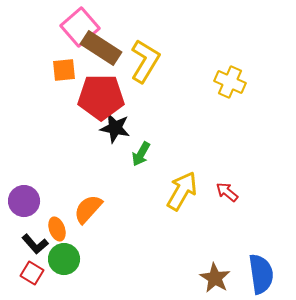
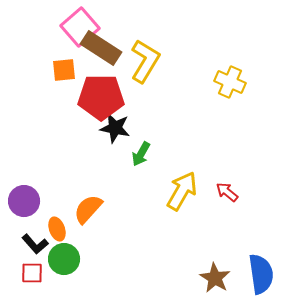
red square: rotated 30 degrees counterclockwise
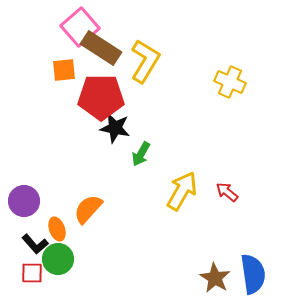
green circle: moved 6 px left
blue semicircle: moved 8 px left
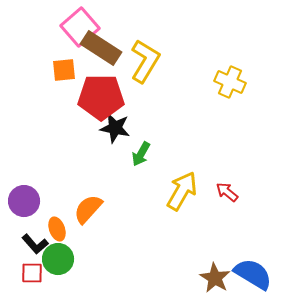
blue semicircle: rotated 51 degrees counterclockwise
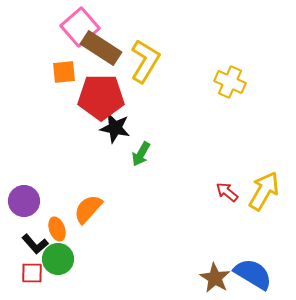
orange square: moved 2 px down
yellow arrow: moved 82 px right
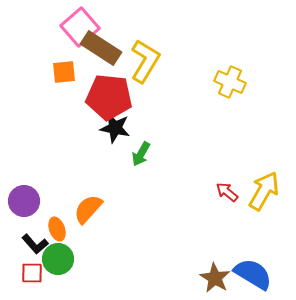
red pentagon: moved 8 px right; rotated 6 degrees clockwise
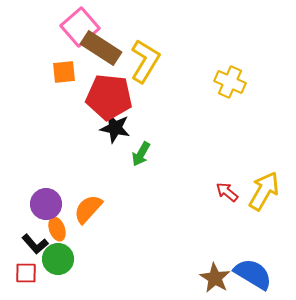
purple circle: moved 22 px right, 3 px down
red square: moved 6 px left
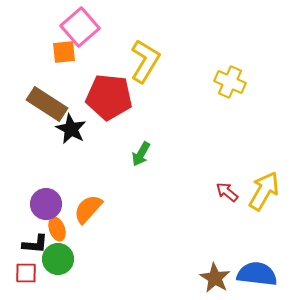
brown rectangle: moved 54 px left, 56 px down
orange square: moved 20 px up
black star: moved 44 px left, 1 px down; rotated 16 degrees clockwise
black L-shape: rotated 44 degrees counterclockwise
blue semicircle: moved 4 px right; rotated 24 degrees counterclockwise
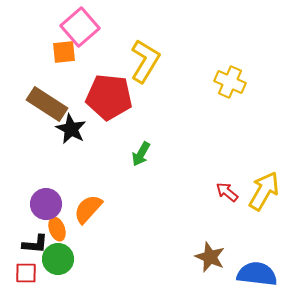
brown star: moved 5 px left, 21 px up; rotated 8 degrees counterclockwise
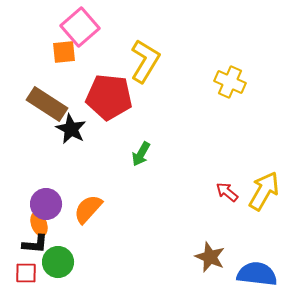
orange ellipse: moved 18 px left, 5 px up
green circle: moved 3 px down
